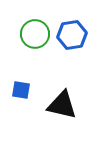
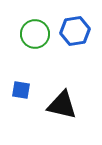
blue hexagon: moved 3 px right, 4 px up
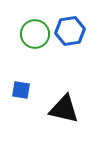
blue hexagon: moved 5 px left
black triangle: moved 2 px right, 4 px down
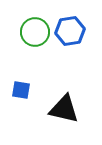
green circle: moved 2 px up
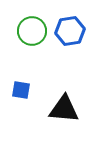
green circle: moved 3 px left, 1 px up
black triangle: rotated 8 degrees counterclockwise
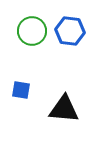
blue hexagon: rotated 16 degrees clockwise
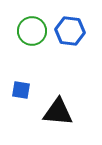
black triangle: moved 6 px left, 3 px down
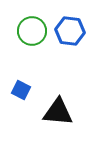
blue square: rotated 18 degrees clockwise
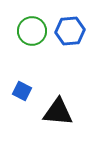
blue hexagon: rotated 12 degrees counterclockwise
blue square: moved 1 px right, 1 px down
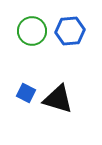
blue square: moved 4 px right, 2 px down
black triangle: moved 13 px up; rotated 12 degrees clockwise
